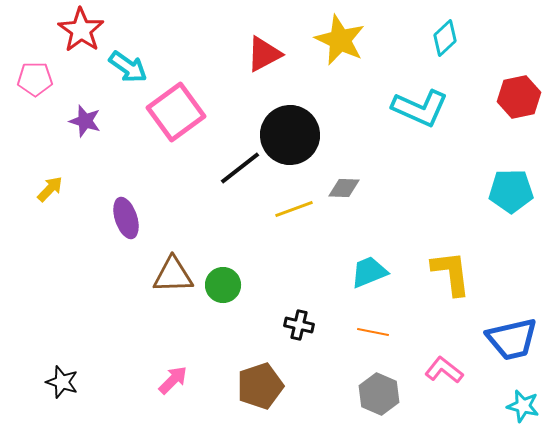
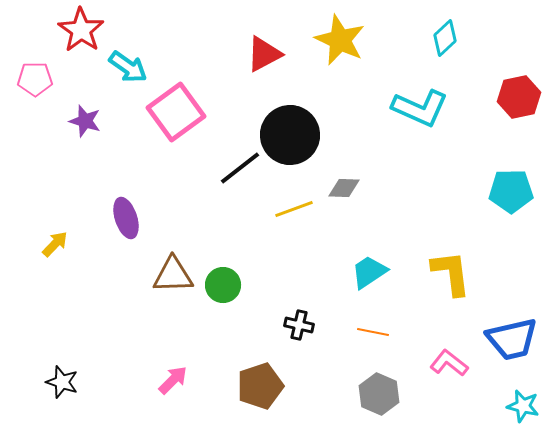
yellow arrow: moved 5 px right, 55 px down
cyan trapezoid: rotated 12 degrees counterclockwise
pink L-shape: moved 5 px right, 7 px up
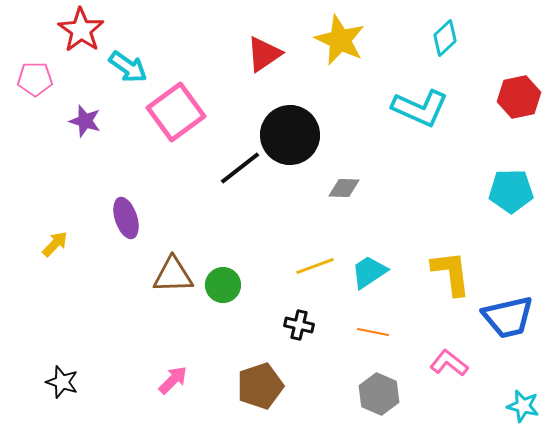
red triangle: rotated 6 degrees counterclockwise
yellow line: moved 21 px right, 57 px down
blue trapezoid: moved 4 px left, 22 px up
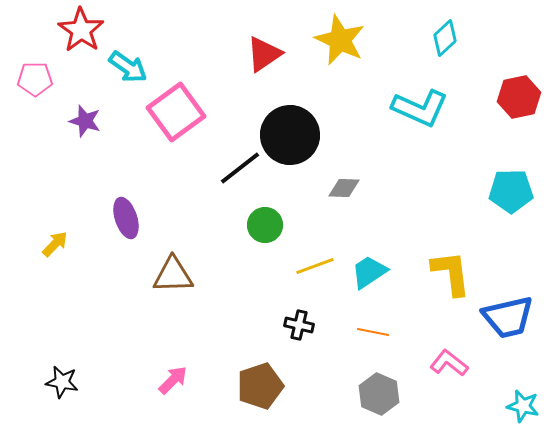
green circle: moved 42 px right, 60 px up
black star: rotated 8 degrees counterclockwise
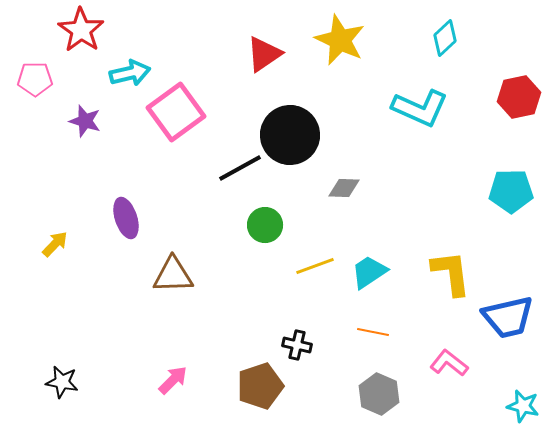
cyan arrow: moved 2 px right, 6 px down; rotated 48 degrees counterclockwise
black line: rotated 9 degrees clockwise
black cross: moved 2 px left, 20 px down
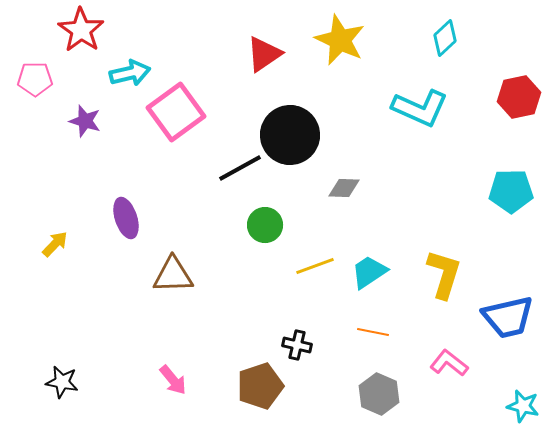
yellow L-shape: moved 7 px left, 1 px down; rotated 24 degrees clockwise
pink arrow: rotated 96 degrees clockwise
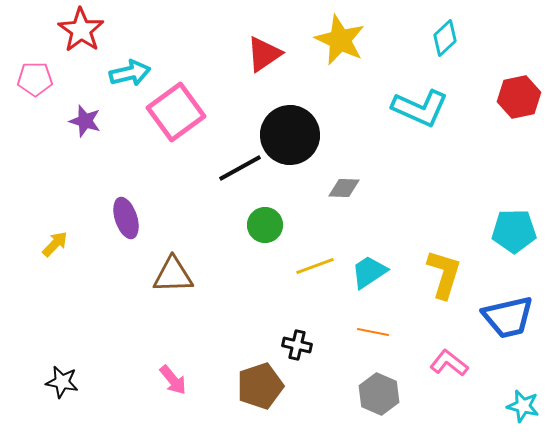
cyan pentagon: moved 3 px right, 40 px down
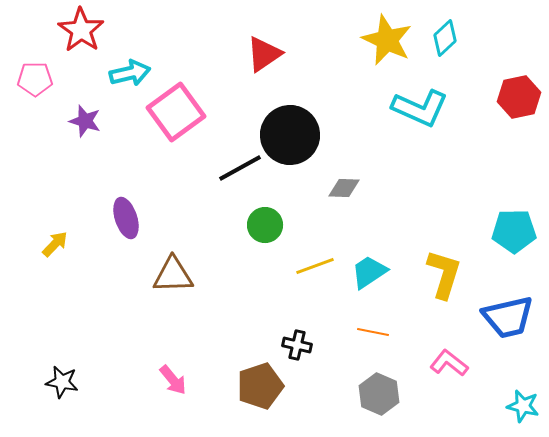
yellow star: moved 47 px right
